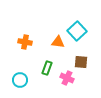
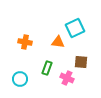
cyan square: moved 2 px left, 3 px up; rotated 18 degrees clockwise
cyan circle: moved 1 px up
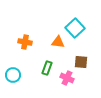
cyan square: rotated 18 degrees counterclockwise
cyan circle: moved 7 px left, 4 px up
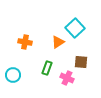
orange triangle: rotated 40 degrees counterclockwise
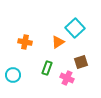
brown square: rotated 24 degrees counterclockwise
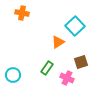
cyan square: moved 2 px up
orange cross: moved 3 px left, 29 px up
green rectangle: rotated 16 degrees clockwise
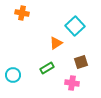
orange triangle: moved 2 px left, 1 px down
green rectangle: rotated 24 degrees clockwise
pink cross: moved 5 px right, 5 px down; rotated 16 degrees counterclockwise
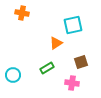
cyan square: moved 2 px left, 1 px up; rotated 30 degrees clockwise
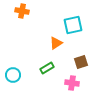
orange cross: moved 2 px up
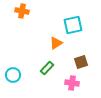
green rectangle: rotated 16 degrees counterclockwise
